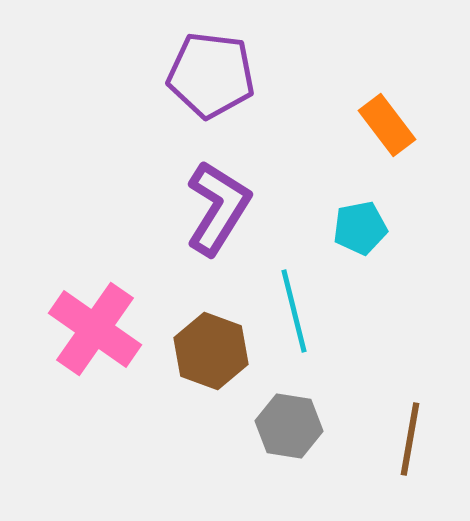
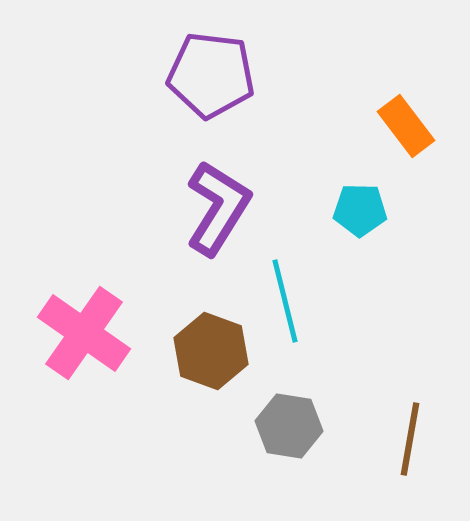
orange rectangle: moved 19 px right, 1 px down
cyan pentagon: moved 18 px up; rotated 12 degrees clockwise
cyan line: moved 9 px left, 10 px up
pink cross: moved 11 px left, 4 px down
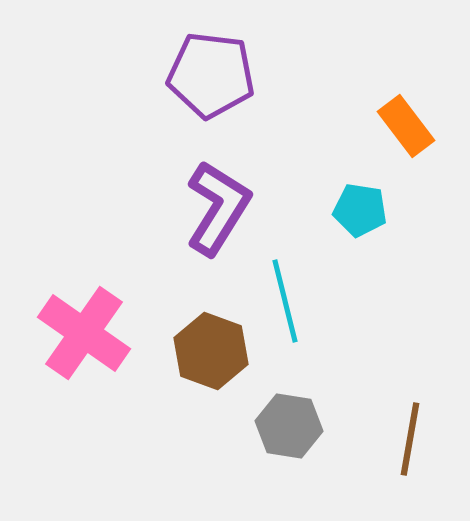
cyan pentagon: rotated 8 degrees clockwise
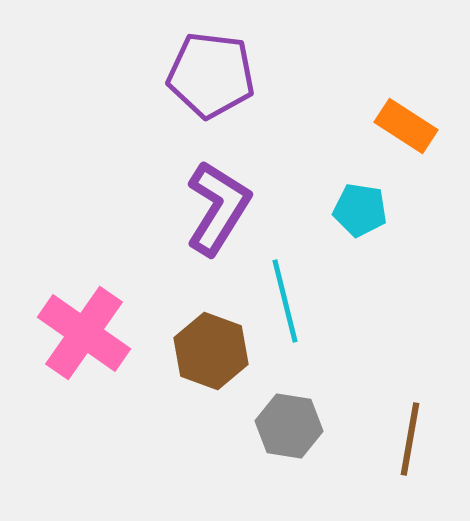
orange rectangle: rotated 20 degrees counterclockwise
